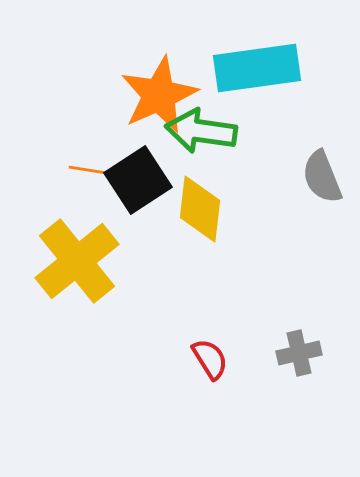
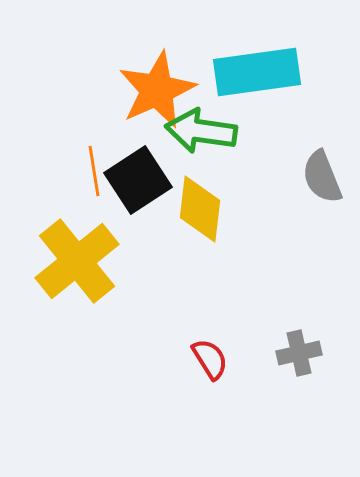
cyan rectangle: moved 4 px down
orange star: moved 2 px left, 5 px up
orange line: rotated 72 degrees clockwise
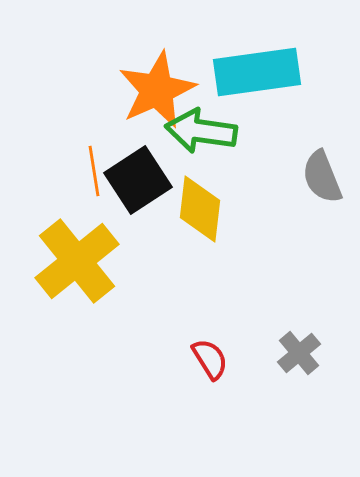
gray cross: rotated 27 degrees counterclockwise
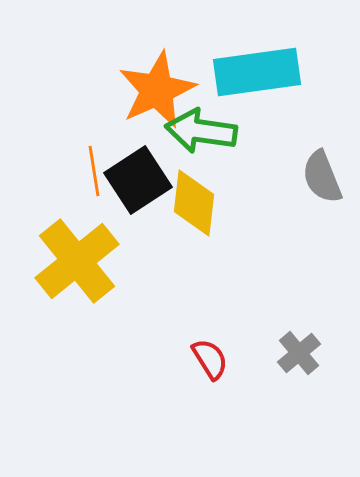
yellow diamond: moved 6 px left, 6 px up
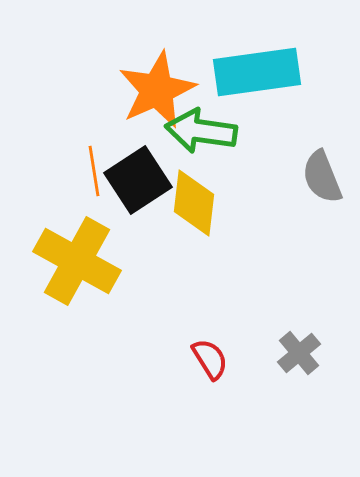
yellow cross: rotated 22 degrees counterclockwise
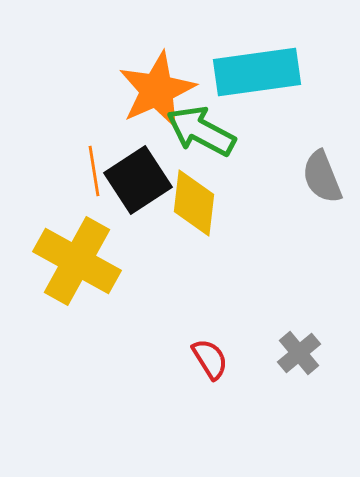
green arrow: rotated 20 degrees clockwise
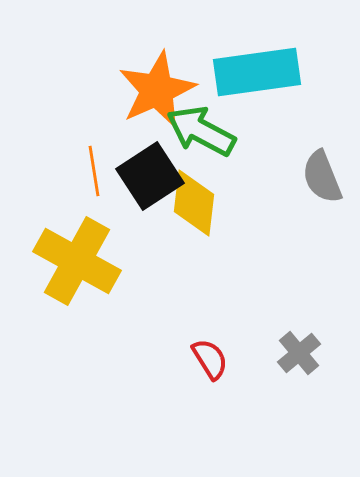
black square: moved 12 px right, 4 px up
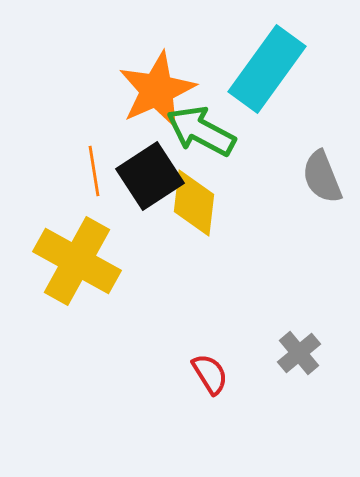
cyan rectangle: moved 10 px right, 3 px up; rotated 46 degrees counterclockwise
red semicircle: moved 15 px down
